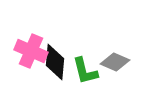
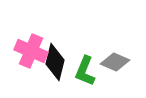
black diamond: rotated 9 degrees clockwise
green L-shape: rotated 36 degrees clockwise
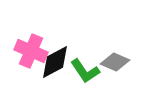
black diamond: rotated 48 degrees clockwise
green L-shape: rotated 56 degrees counterclockwise
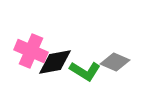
black diamond: rotated 18 degrees clockwise
green L-shape: rotated 24 degrees counterclockwise
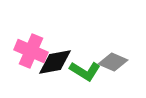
gray diamond: moved 2 px left
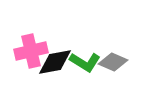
pink cross: rotated 36 degrees counterclockwise
green L-shape: moved 9 px up
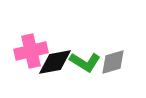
gray diamond: rotated 40 degrees counterclockwise
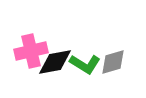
green L-shape: moved 2 px down
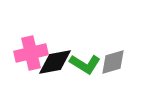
pink cross: moved 2 px down
